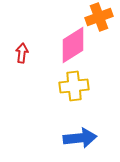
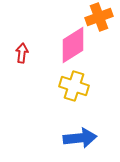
yellow cross: rotated 24 degrees clockwise
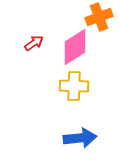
pink diamond: moved 2 px right, 2 px down
red arrow: moved 12 px right, 10 px up; rotated 48 degrees clockwise
yellow cross: rotated 16 degrees counterclockwise
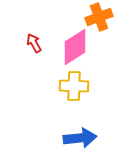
red arrow: rotated 84 degrees counterclockwise
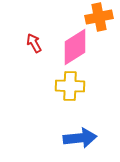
orange cross: rotated 8 degrees clockwise
yellow cross: moved 4 px left
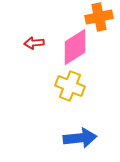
red arrow: rotated 66 degrees counterclockwise
yellow cross: rotated 20 degrees clockwise
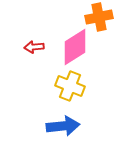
red arrow: moved 4 px down
blue arrow: moved 17 px left, 12 px up
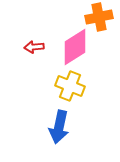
blue arrow: moved 4 px left, 1 px down; rotated 108 degrees clockwise
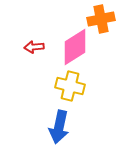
orange cross: moved 2 px right, 2 px down
yellow cross: rotated 8 degrees counterclockwise
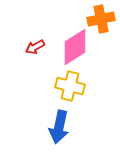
red arrow: moved 1 px right; rotated 24 degrees counterclockwise
